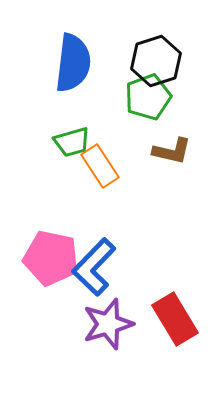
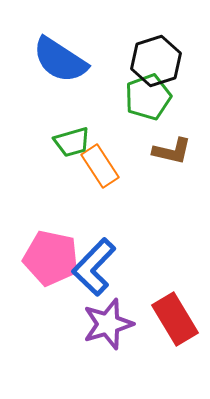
blue semicircle: moved 13 px left, 3 px up; rotated 116 degrees clockwise
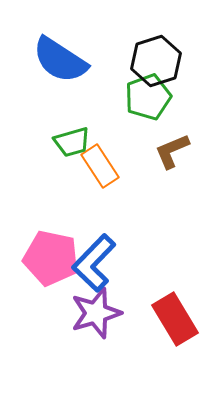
brown L-shape: rotated 144 degrees clockwise
blue L-shape: moved 4 px up
purple star: moved 12 px left, 11 px up
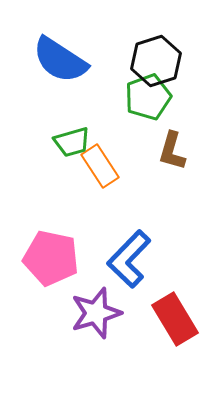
brown L-shape: rotated 51 degrees counterclockwise
blue L-shape: moved 35 px right, 4 px up
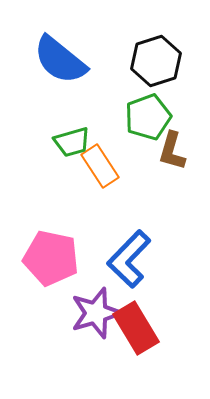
blue semicircle: rotated 6 degrees clockwise
green pentagon: moved 20 px down
red rectangle: moved 39 px left, 9 px down
